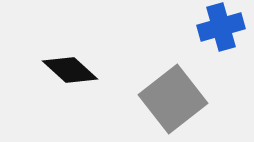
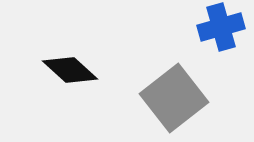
gray square: moved 1 px right, 1 px up
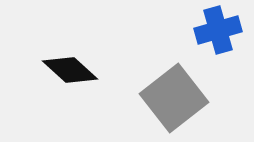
blue cross: moved 3 px left, 3 px down
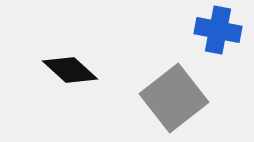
blue cross: rotated 27 degrees clockwise
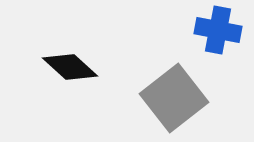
black diamond: moved 3 px up
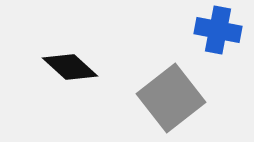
gray square: moved 3 px left
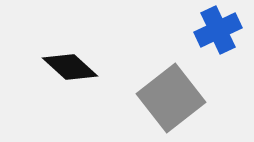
blue cross: rotated 36 degrees counterclockwise
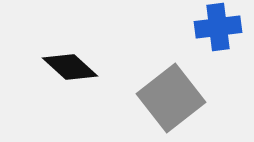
blue cross: moved 3 px up; rotated 18 degrees clockwise
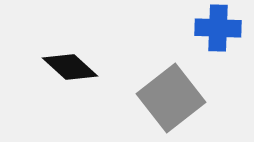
blue cross: moved 1 px down; rotated 9 degrees clockwise
